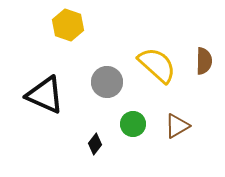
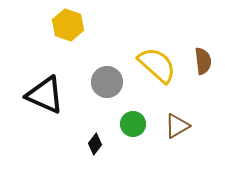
brown semicircle: moved 1 px left; rotated 8 degrees counterclockwise
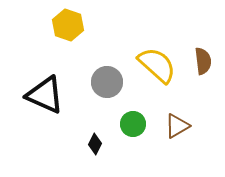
black diamond: rotated 10 degrees counterclockwise
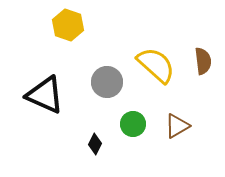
yellow semicircle: moved 1 px left
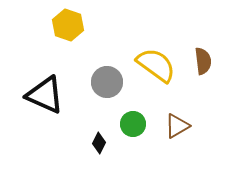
yellow semicircle: rotated 6 degrees counterclockwise
black diamond: moved 4 px right, 1 px up
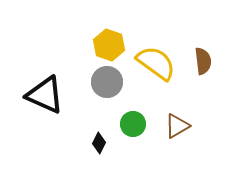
yellow hexagon: moved 41 px right, 20 px down
yellow semicircle: moved 2 px up
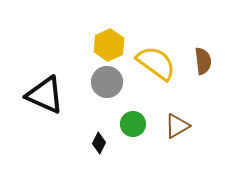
yellow hexagon: rotated 16 degrees clockwise
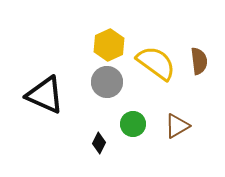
brown semicircle: moved 4 px left
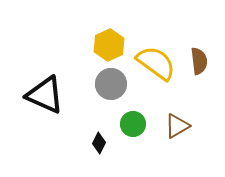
gray circle: moved 4 px right, 2 px down
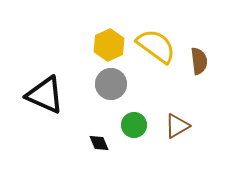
yellow semicircle: moved 17 px up
green circle: moved 1 px right, 1 px down
black diamond: rotated 50 degrees counterclockwise
